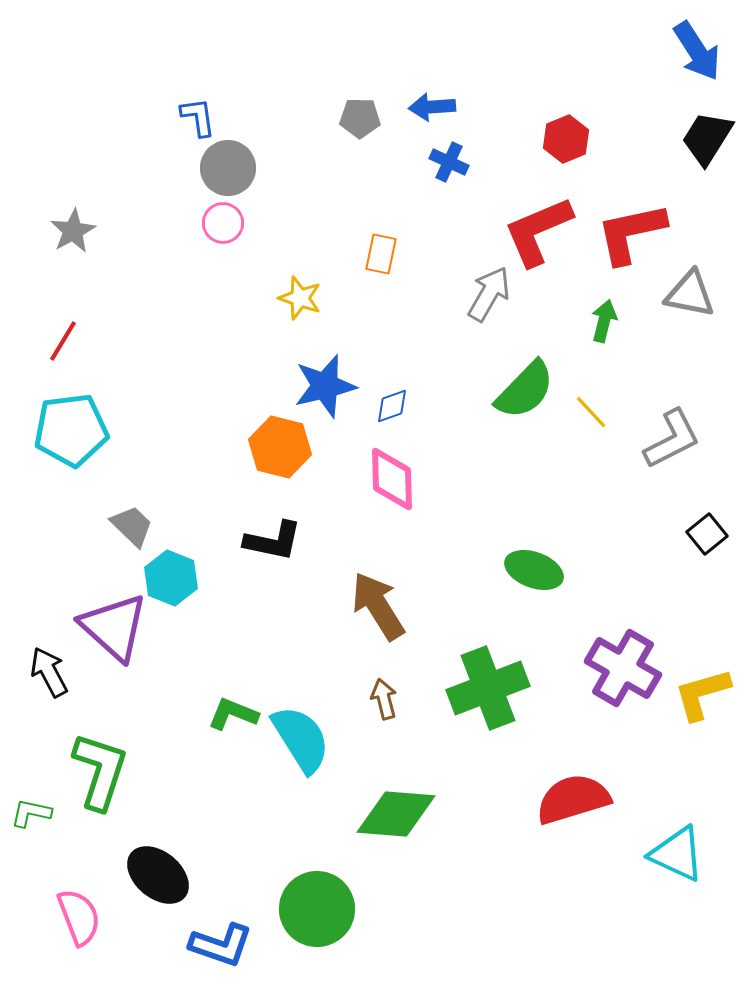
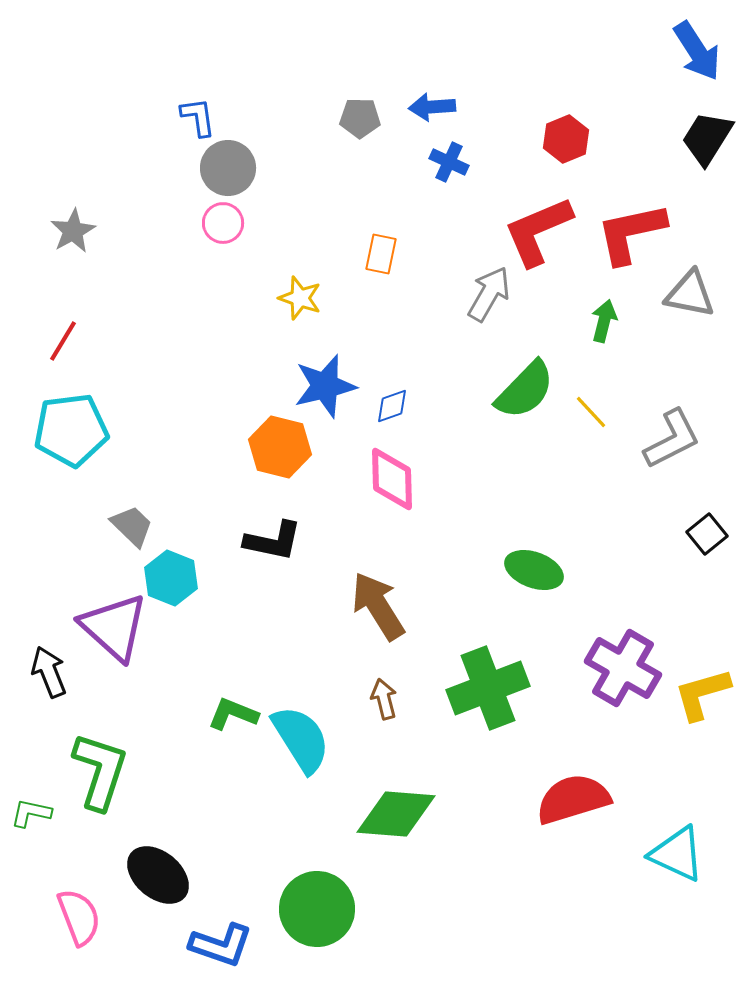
black arrow at (49, 672): rotated 6 degrees clockwise
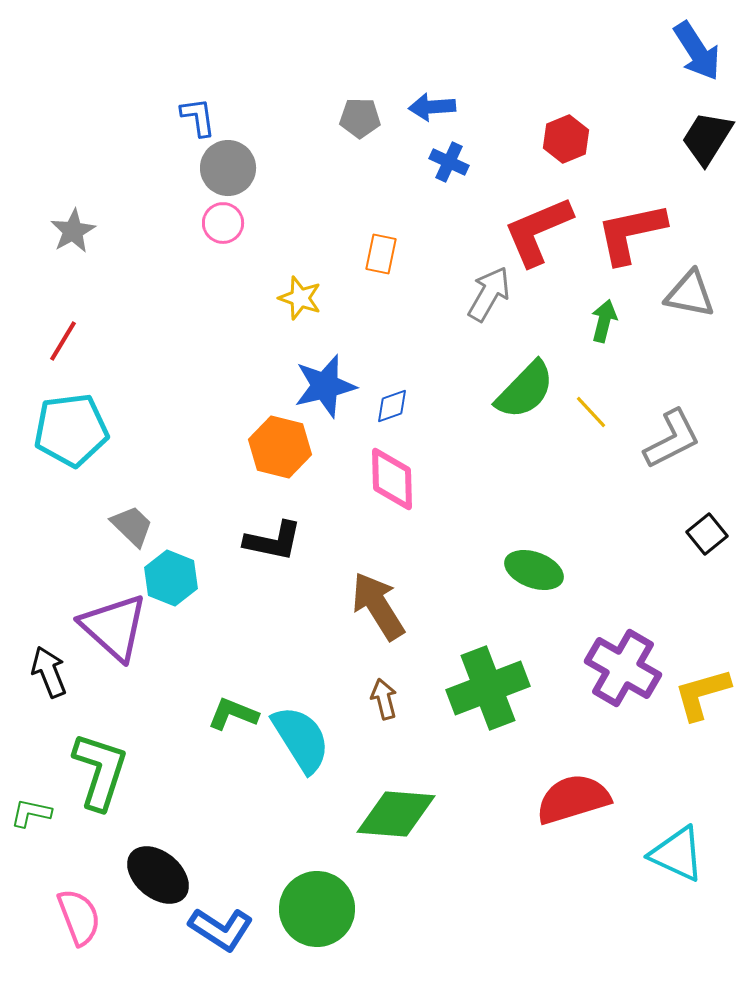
blue L-shape at (221, 945): moved 16 px up; rotated 14 degrees clockwise
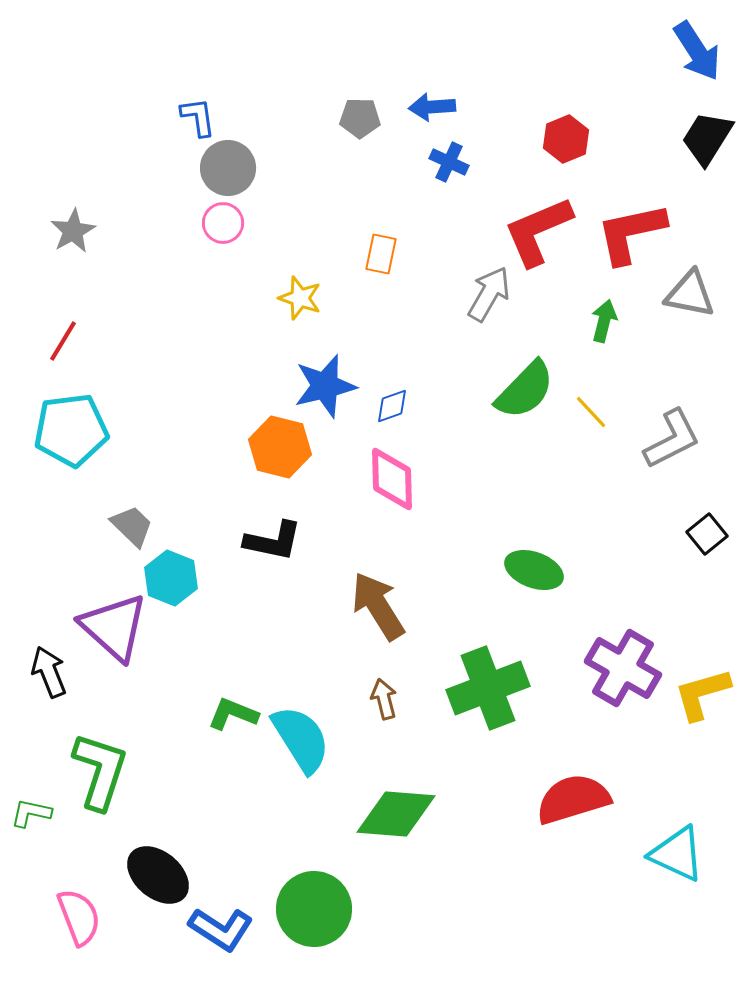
green circle at (317, 909): moved 3 px left
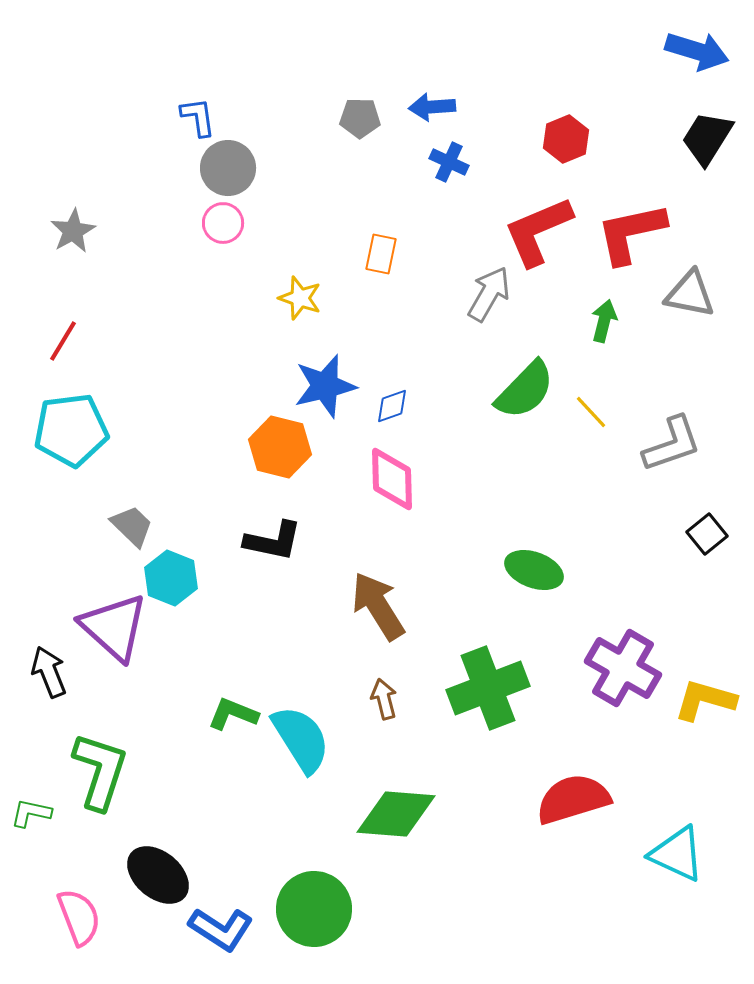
blue arrow at (697, 51): rotated 40 degrees counterclockwise
gray L-shape at (672, 439): moved 5 px down; rotated 8 degrees clockwise
yellow L-shape at (702, 694): moved 3 px right, 6 px down; rotated 32 degrees clockwise
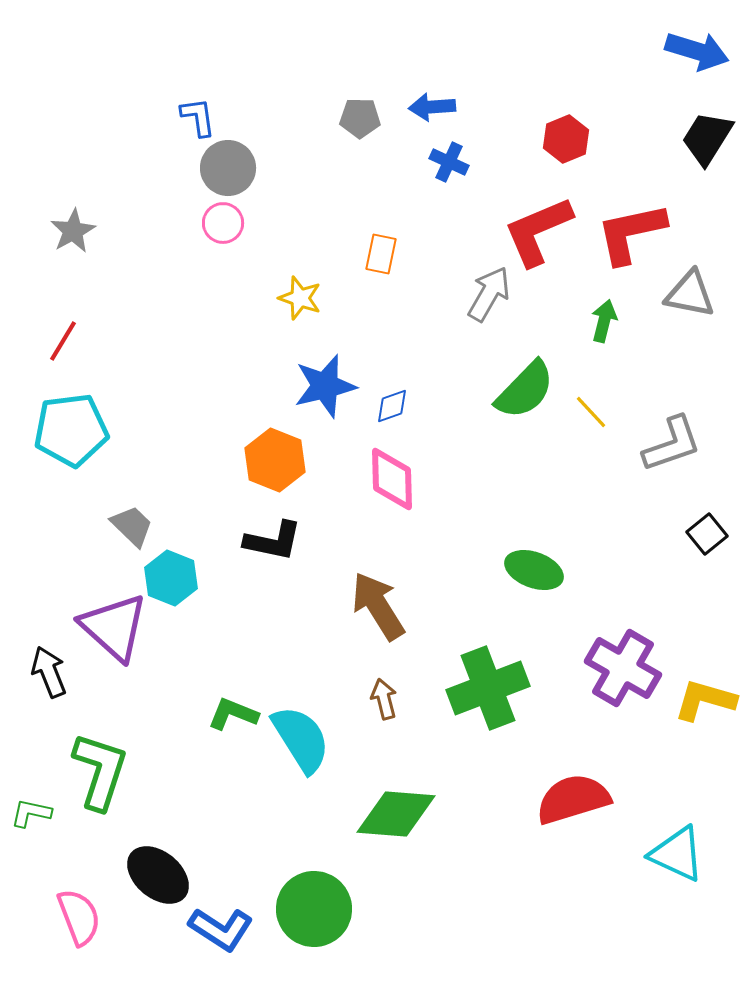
orange hexagon at (280, 447): moved 5 px left, 13 px down; rotated 8 degrees clockwise
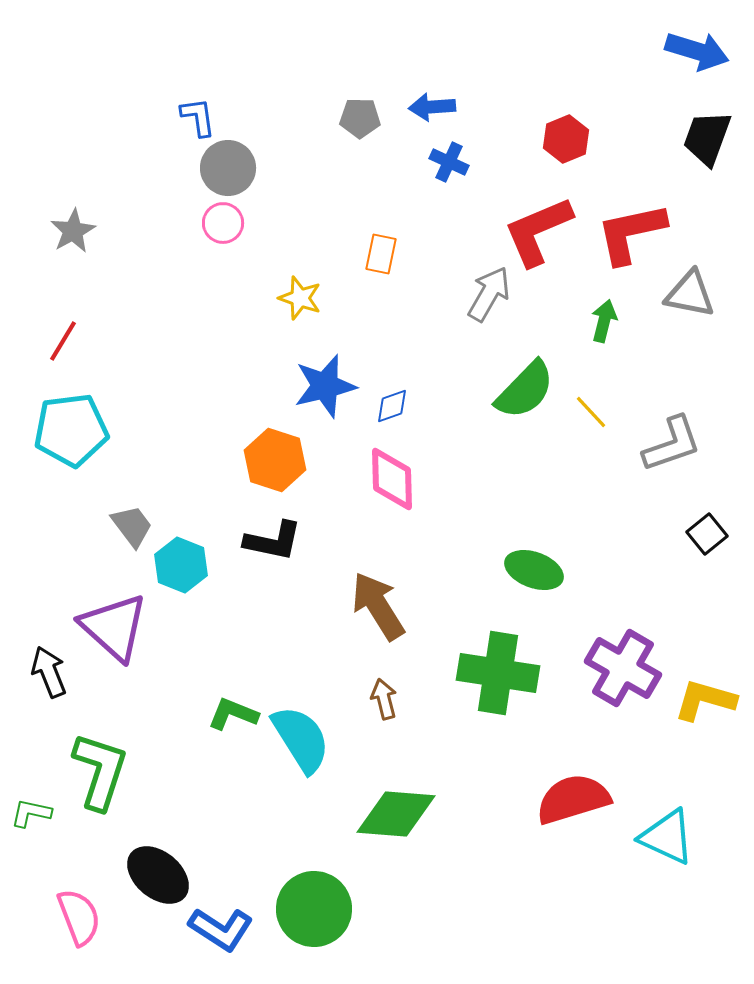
black trapezoid at (707, 138): rotated 12 degrees counterclockwise
orange hexagon at (275, 460): rotated 4 degrees counterclockwise
gray trapezoid at (132, 526): rotated 9 degrees clockwise
cyan hexagon at (171, 578): moved 10 px right, 13 px up
green cross at (488, 688): moved 10 px right, 15 px up; rotated 30 degrees clockwise
cyan triangle at (677, 854): moved 10 px left, 17 px up
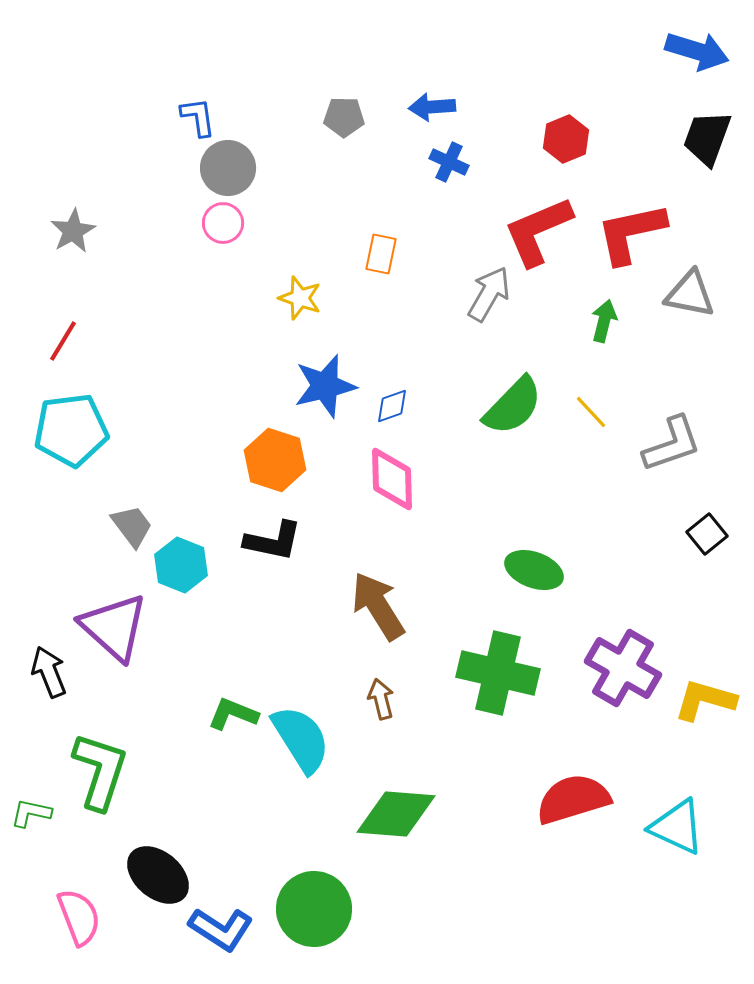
gray pentagon at (360, 118): moved 16 px left, 1 px up
green semicircle at (525, 390): moved 12 px left, 16 px down
green cross at (498, 673): rotated 4 degrees clockwise
brown arrow at (384, 699): moved 3 px left
cyan triangle at (667, 837): moved 10 px right, 10 px up
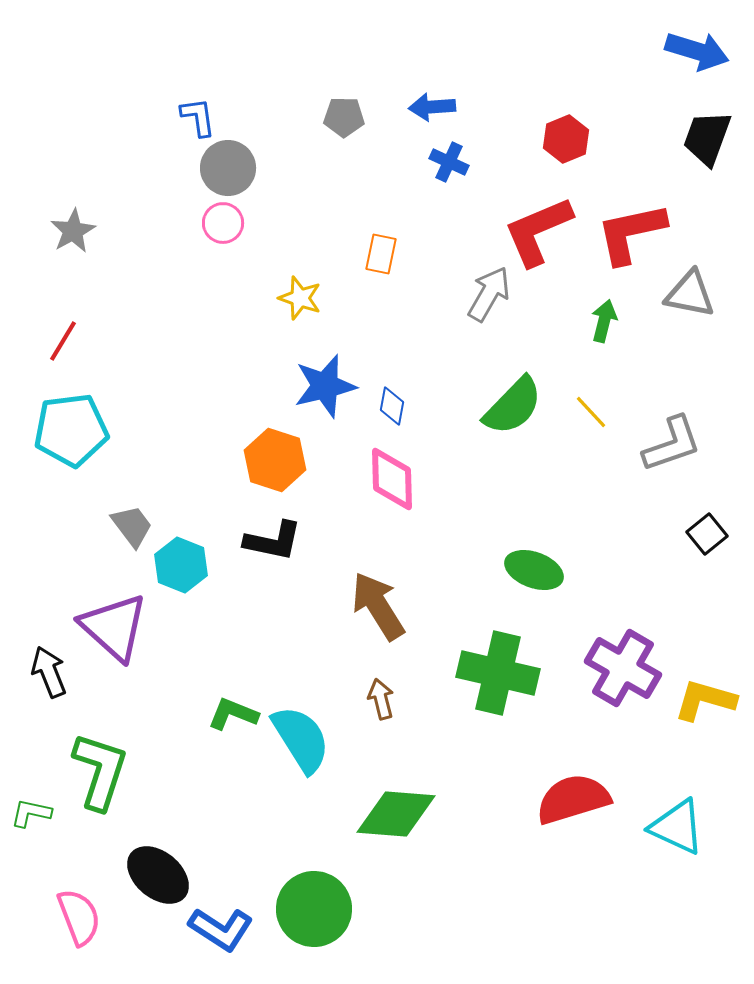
blue diamond at (392, 406): rotated 60 degrees counterclockwise
